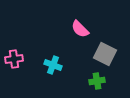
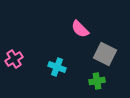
pink cross: rotated 24 degrees counterclockwise
cyan cross: moved 4 px right, 2 px down
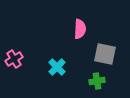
pink semicircle: rotated 132 degrees counterclockwise
gray square: rotated 15 degrees counterclockwise
cyan cross: rotated 24 degrees clockwise
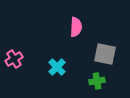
pink semicircle: moved 4 px left, 2 px up
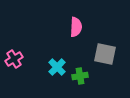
green cross: moved 17 px left, 5 px up
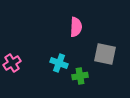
pink cross: moved 2 px left, 4 px down
cyan cross: moved 2 px right, 4 px up; rotated 24 degrees counterclockwise
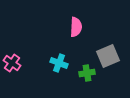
gray square: moved 3 px right, 2 px down; rotated 35 degrees counterclockwise
pink cross: rotated 24 degrees counterclockwise
green cross: moved 7 px right, 3 px up
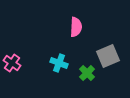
green cross: rotated 35 degrees counterclockwise
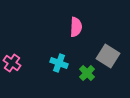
gray square: rotated 35 degrees counterclockwise
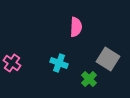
gray square: moved 3 px down
green cross: moved 2 px right, 6 px down
